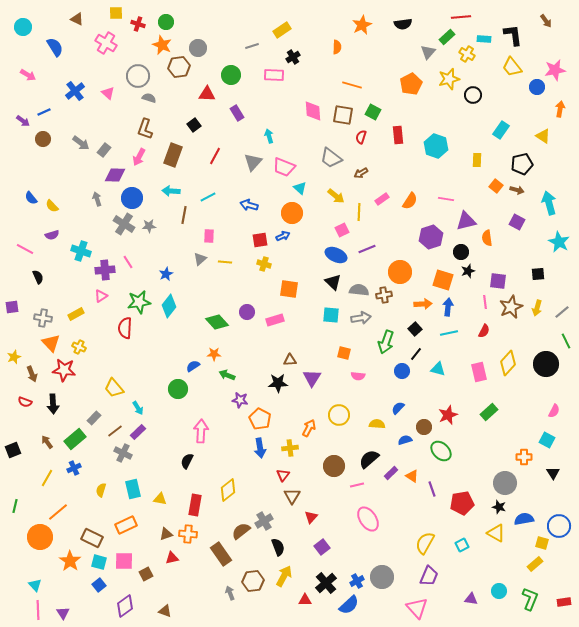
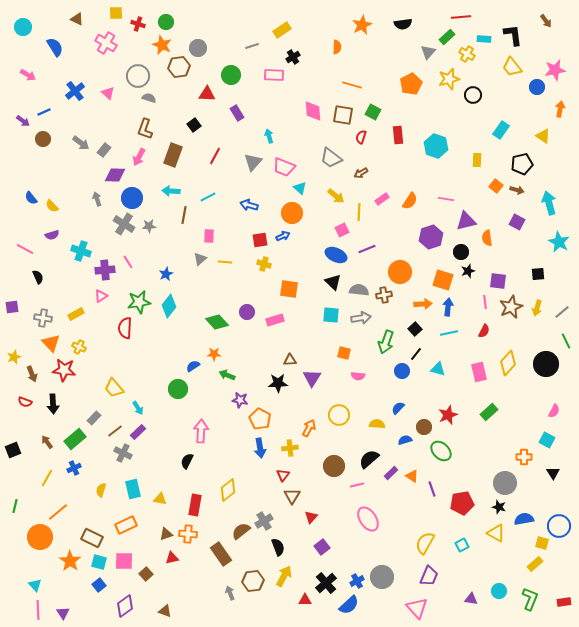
brown square at (146, 574): rotated 16 degrees counterclockwise
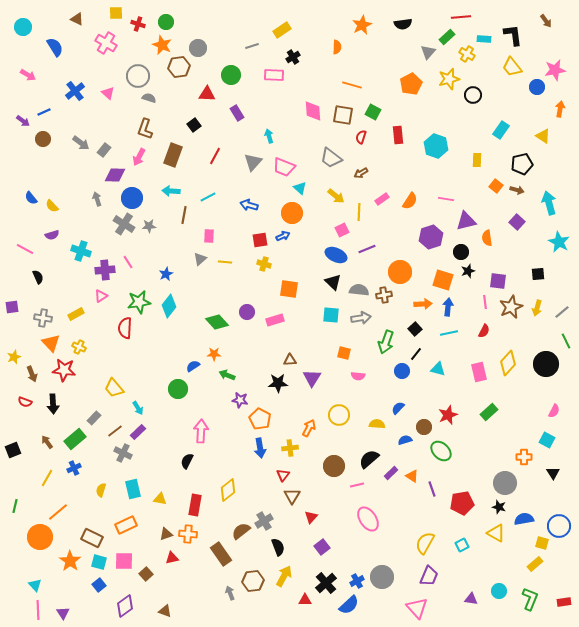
purple square at (517, 222): rotated 14 degrees clockwise
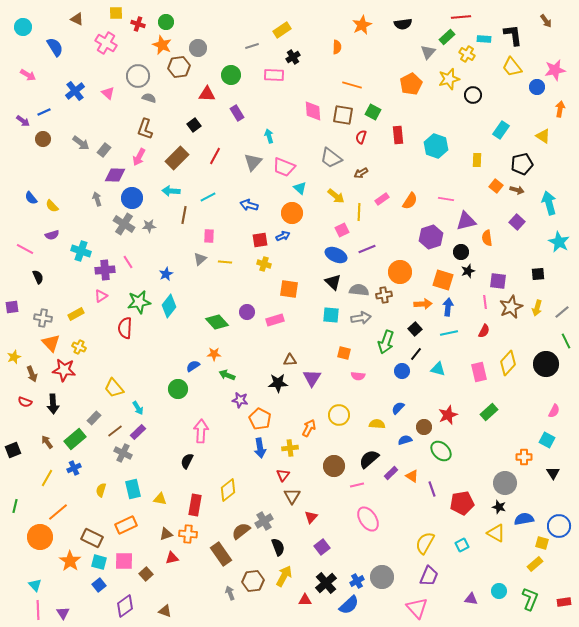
brown rectangle at (173, 155): moved 4 px right, 3 px down; rotated 25 degrees clockwise
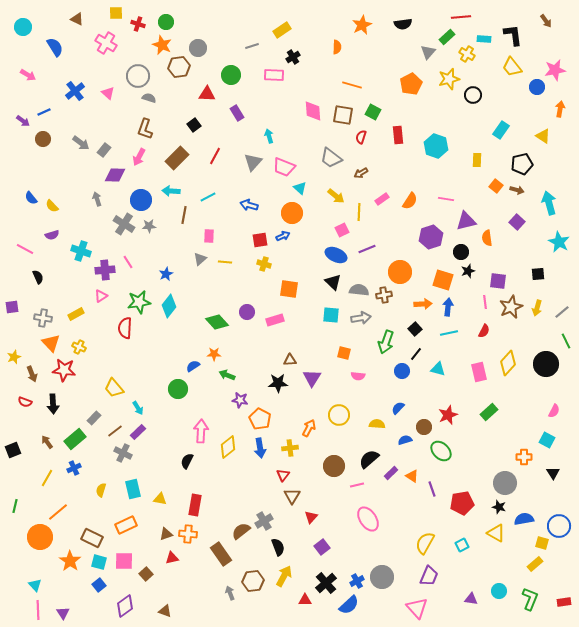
blue circle at (132, 198): moved 9 px right, 2 px down
yellow diamond at (228, 490): moved 43 px up
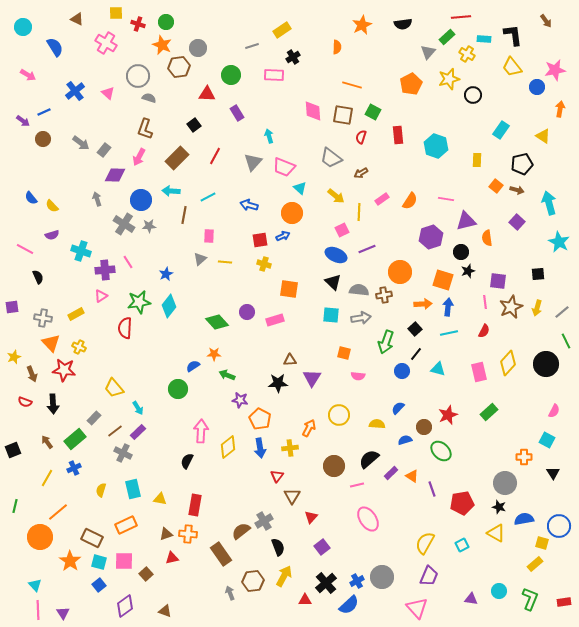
red triangle at (283, 475): moved 6 px left, 1 px down
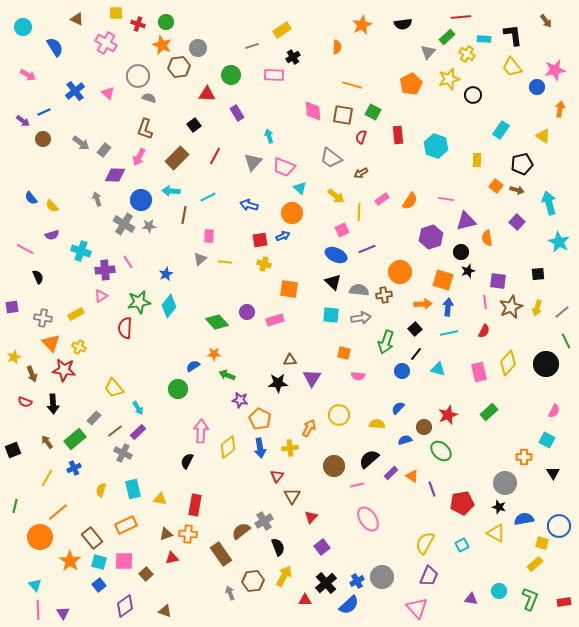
brown rectangle at (92, 538): rotated 25 degrees clockwise
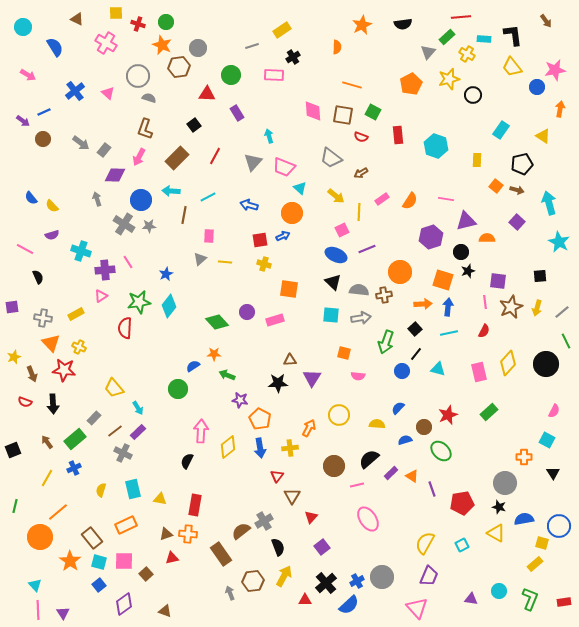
red semicircle at (361, 137): rotated 88 degrees counterclockwise
orange semicircle at (487, 238): rotated 98 degrees clockwise
black square at (538, 274): moved 2 px right, 2 px down
purple diamond at (125, 606): moved 1 px left, 2 px up
